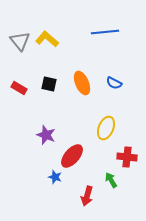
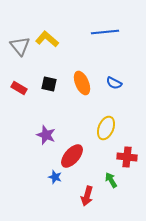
gray triangle: moved 5 px down
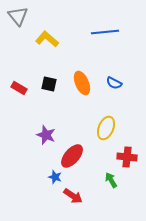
gray triangle: moved 2 px left, 30 px up
red arrow: moved 14 px left; rotated 72 degrees counterclockwise
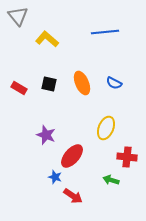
green arrow: rotated 42 degrees counterclockwise
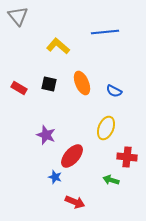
yellow L-shape: moved 11 px right, 7 px down
blue semicircle: moved 8 px down
red arrow: moved 2 px right, 6 px down; rotated 12 degrees counterclockwise
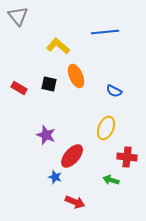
orange ellipse: moved 6 px left, 7 px up
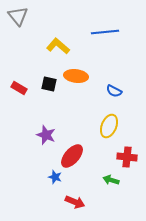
orange ellipse: rotated 60 degrees counterclockwise
yellow ellipse: moved 3 px right, 2 px up
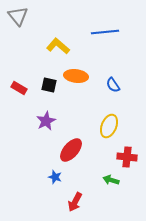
black square: moved 1 px down
blue semicircle: moved 1 px left, 6 px up; rotated 28 degrees clockwise
purple star: moved 14 px up; rotated 24 degrees clockwise
red ellipse: moved 1 px left, 6 px up
red arrow: rotated 96 degrees clockwise
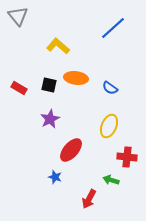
blue line: moved 8 px right, 4 px up; rotated 36 degrees counterclockwise
orange ellipse: moved 2 px down
blue semicircle: moved 3 px left, 3 px down; rotated 21 degrees counterclockwise
purple star: moved 4 px right, 2 px up
red arrow: moved 14 px right, 3 px up
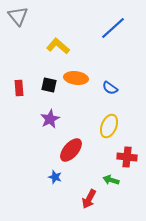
red rectangle: rotated 56 degrees clockwise
